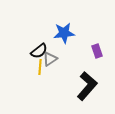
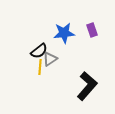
purple rectangle: moved 5 px left, 21 px up
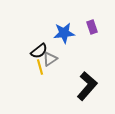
purple rectangle: moved 3 px up
yellow line: rotated 21 degrees counterclockwise
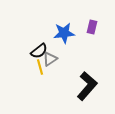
purple rectangle: rotated 32 degrees clockwise
